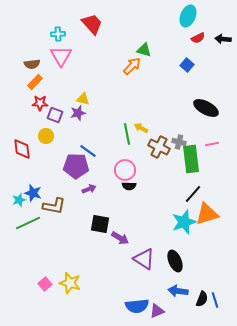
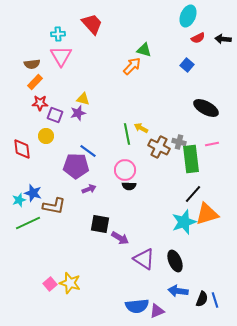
pink square at (45, 284): moved 5 px right
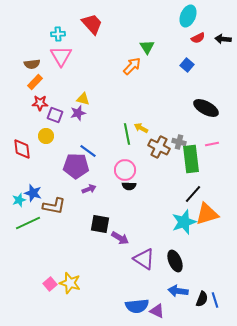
green triangle at (144, 50): moved 3 px right, 3 px up; rotated 42 degrees clockwise
purple triangle at (157, 311): rotated 49 degrees clockwise
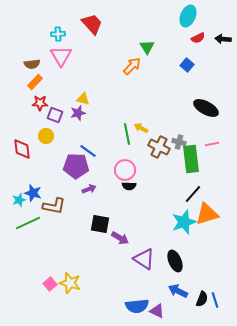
blue arrow at (178, 291): rotated 18 degrees clockwise
